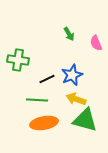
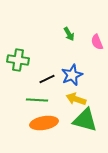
pink semicircle: moved 1 px right, 1 px up
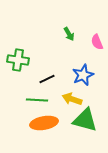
blue star: moved 11 px right
yellow arrow: moved 4 px left
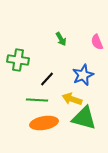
green arrow: moved 8 px left, 5 px down
black line: rotated 21 degrees counterclockwise
green triangle: moved 1 px left, 2 px up
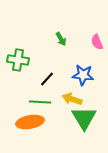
blue star: rotated 30 degrees clockwise
green line: moved 3 px right, 2 px down
green triangle: rotated 44 degrees clockwise
orange ellipse: moved 14 px left, 1 px up
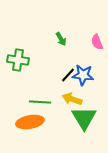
black line: moved 21 px right, 4 px up
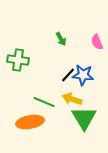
green line: moved 4 px right; rotated 20 degrees clockwise
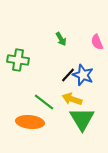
blue star: rotated 15 degrees clockwise
green line: rotated 15 degrees clockwise
green triangle: moved 2 px left, 1 px down
orange ellipse: rotated 16 degrees clockwise
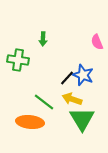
green arrow: moved 18 px left; rotated 32 degrees clockwise
black line: moved 1 px left, 3 px down
